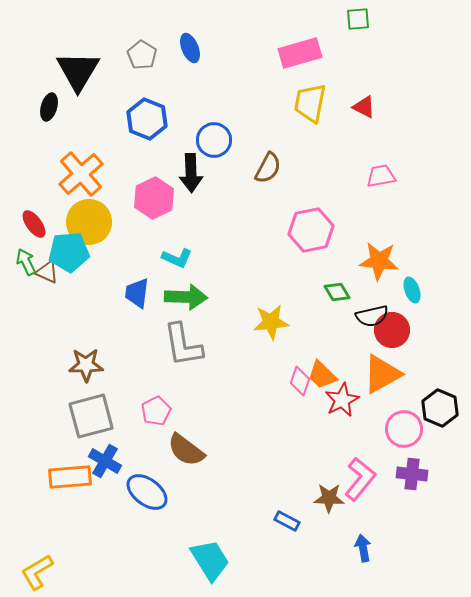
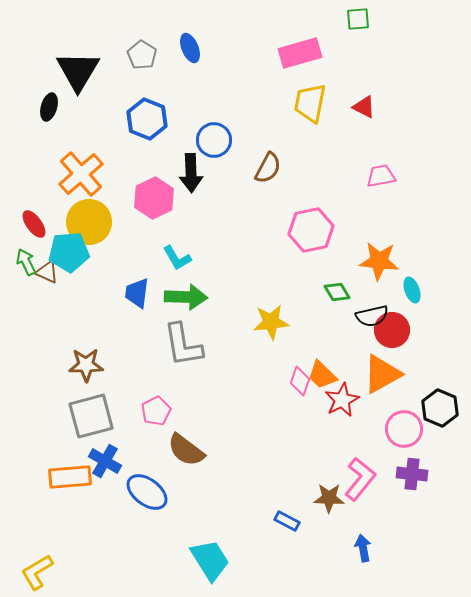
cyan L-shape at (177, 258): rotated 36 degrees clockwise
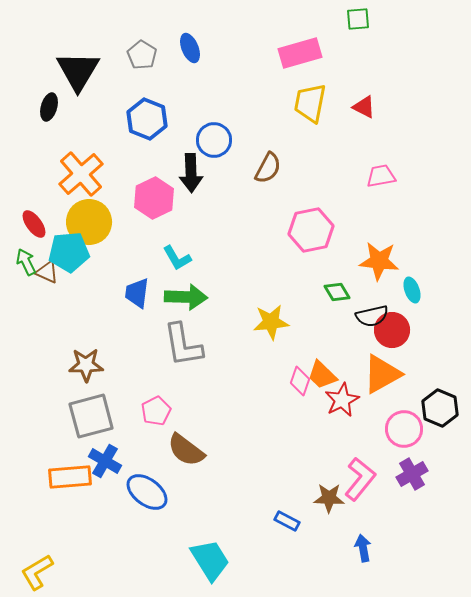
purple cross at (412, 474): rotated 36 degrees counterclockwise
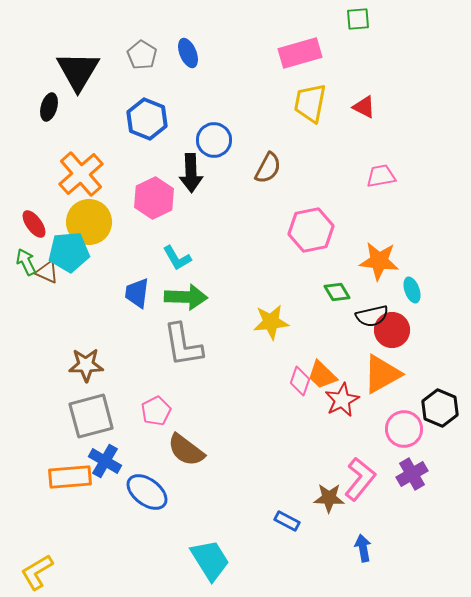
blue ellipse at (190, 48): moved 2 px left, 5 px down
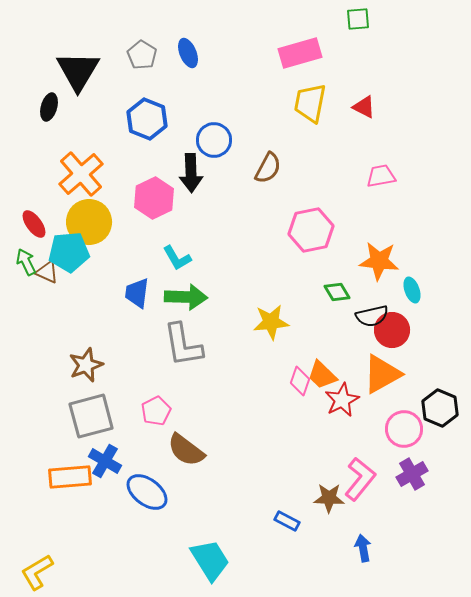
brown star at (86, 365): rotated 20 degrees counterclockwise
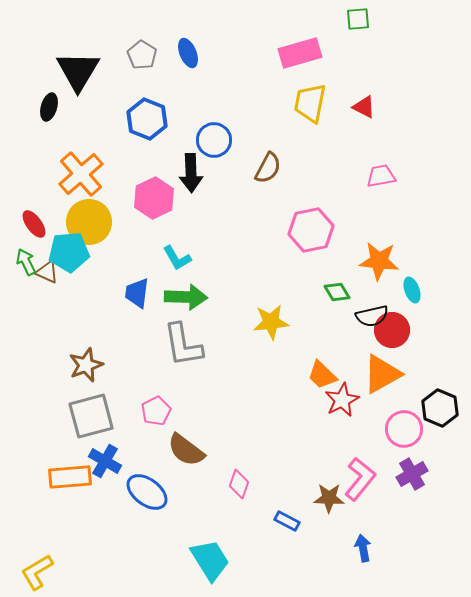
pink diamond at (300, 381): moved 61 px left, 103 px down
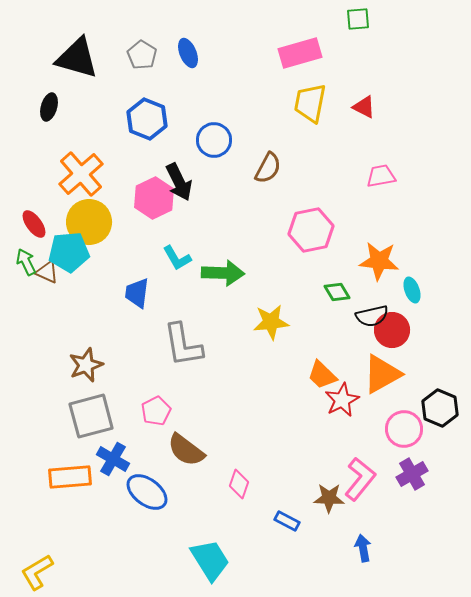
black triangle at (78, 71): moved 1 px left, 13 px up; rotated 45 degrees counterclockwise
black arrow at (191, 173): moved 12 px left, 9 px down; rotated 24 degrees counterclockwise
green arrow at (186, 297): moved 37 px right, 24 px up
blue cross at (105, 461): moved 8 px right, 2 px up
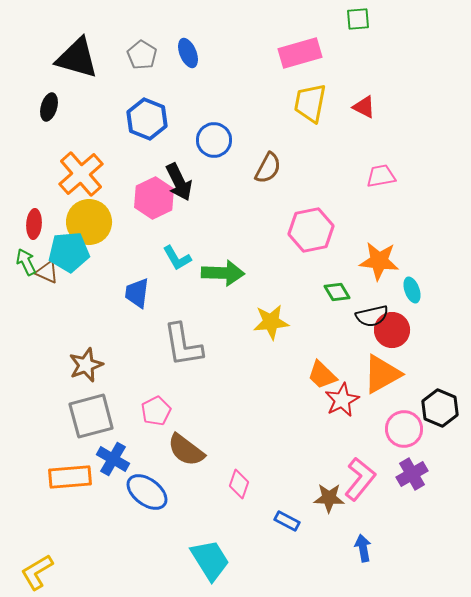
red ellipse at (34, 224): rotated 40 degrees clockwise
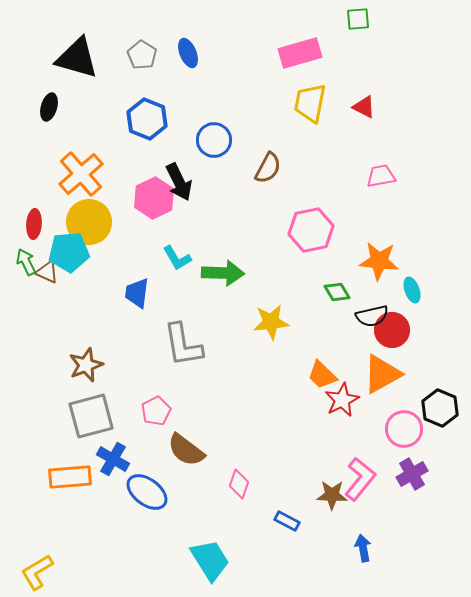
brown star at (329, 498): moved 3 px right, 3 px up
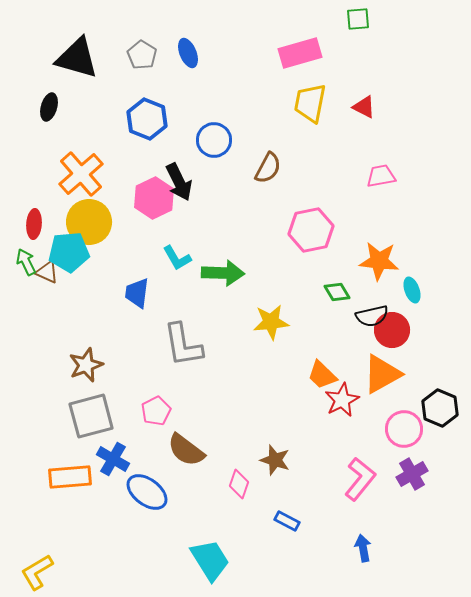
brown star at (332, 495): moved 57 px left, 35 px up; rotated 16 degrees clockwise
